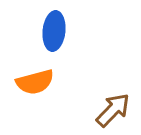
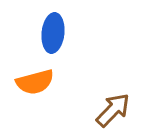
blue ellipse: moved 1 px left, 2 px down
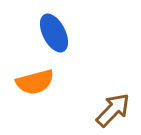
blue ellipse: moved 1 px right; rotated 33 degrees counterclockwise
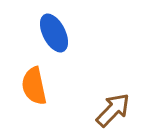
orange semicircle: moved 1 px left, 4 px down; rotated 93 degrees clockwise
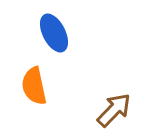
brown arrow: moved 1 px right
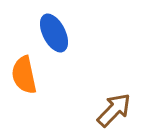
orange semicircle: moved 10 px left, 11 px up
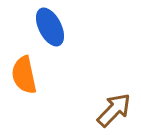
blue ellipse: moved 4 px left, 6 px up
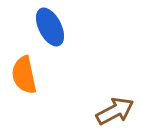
brown arrow: moved 1 px right, 1 px down; rotated 18 degrees clockwise
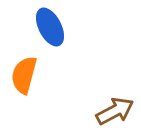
orange semicircle: rotated 27 degrees clockwise
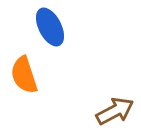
orange semicircle: rotated 33 degrees counterclockwise
